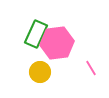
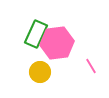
pink line: moved 2 px up
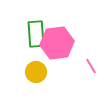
green rectangle: rotated 28 degrees counterclockwise
yellow circle: moved 4 px left
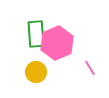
pink hexagon: rotated 16 degrees counterclockwise
pink line: moved 1 px left, 2 px down
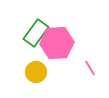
green rectangle: moved 1 px up; rotated 40 degrees clockwise
pink hexagon: rotated 20 degrees clockwise
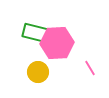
green rectangle: rotated 68 degrees clockwise
yellow circle: moved 2 px right
